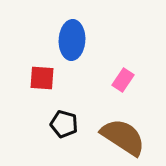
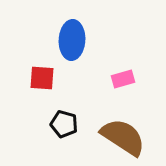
pink rectangle: moved 1 px up; rotated 40 degrees clockwise
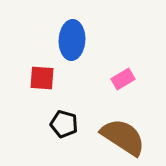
pink rectangle: rotated 15 degrees counterclockwise
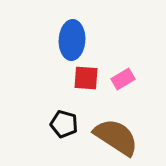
red square: moved 44 px right
brown semicircle: moved 7 px left
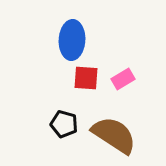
brown semicircle: moved 2 px left, 2 px up
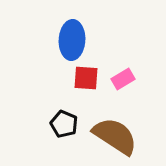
black pentagon: rotated 8 degrees clockwise
brown semicircle: moved 1 px right, 1 px down
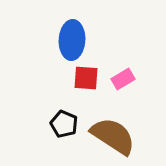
brown semicircle: moved 2 px left
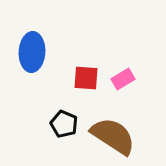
blue ellipse: moved 40 px left, 12 px down
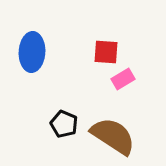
red square: moved 20 px right, 26 px up
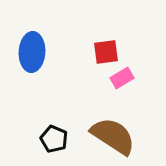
red square: rotated 12 degrees counterclockwise
pink rectangle: moved 1 px left, 1 px up
black pentagon: moved 10 px left, 15 px down
